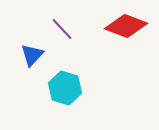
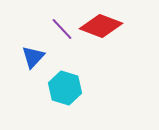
red diamond: moved 25 px left
blue triangle: moved 1 px right, 2 px down
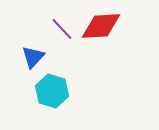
red diamond: rotated 24 degrees counterclockwise
cyan hexagon: moved 13 px left, 3 px down
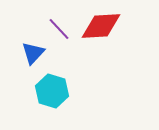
purple line: moved 3 px left
blue triangle: moved 4 px up
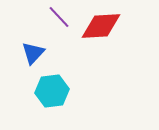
purple line: moved 12 px up
cyan hexagon: rotated 24 degrees counterclockwise
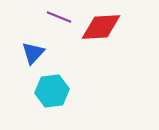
purple line: rotated 25 degrees counterclockwise
red diamond: moved 1 px down
